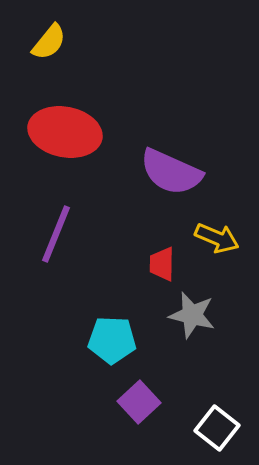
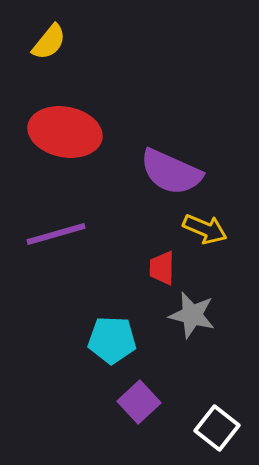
purple line: rotated 52 degrees clockwise
yellow arrow: moved 12 px left, 9 px up
red trapezoid: moved 4 px down
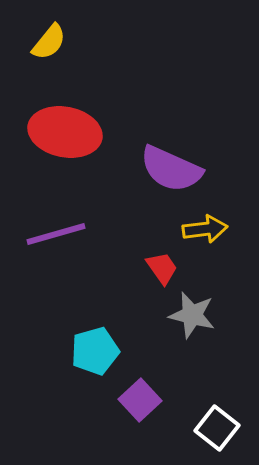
purple semicircle: moved 3 px up
yellow arrow: rotated 30 degrees counterclockwise
red trapezoid: rotated 144 degrees clockwise
cyan pentagon: moved 17 px left, 11 px down; rotated 18 degrees counterclockwise
purple square: moved 1 px right, 2 px up
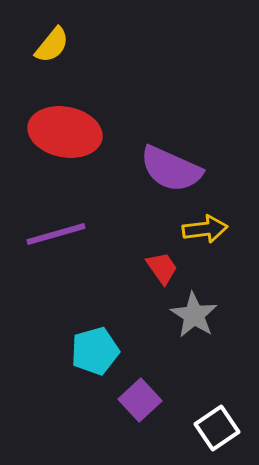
yellow semicircle: moved 3 px right, 3 px down
gray star: moved 2 px right; rotated 18 degrees clockwise
white square: rotated 18 degrees clockwise
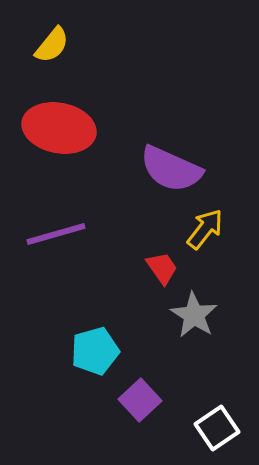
red ellipse: moved 6 px left, 4 px up
yellow arrow: rotated 45 degrees counterclockwise
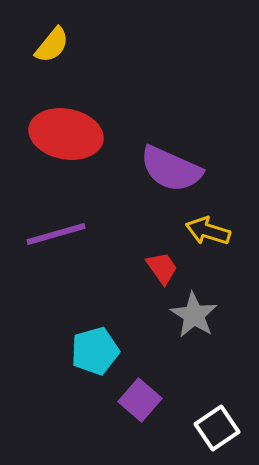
red ellipse: moved 7 px right, 6 px down
yellow arrow: moved 3 px right, 2 px down; rotated 111 degrees counterclockwise
purple square: rotated 6 degrees counterclockwise
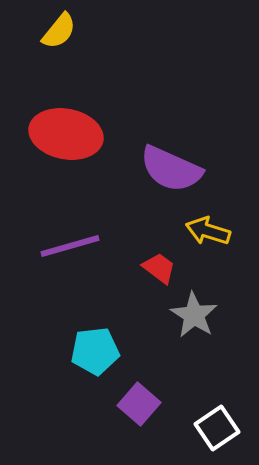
yellow semicircle: moved 7 px right, 14 px up
purple line: moved 14 px right, 12 px down
red trapezoid: moved 3 px left; rotated 18 degrees counterclockwise
cyan pentagon: rotated 9 degrees clockwise
purple square: moved 1 px left, 4 px down
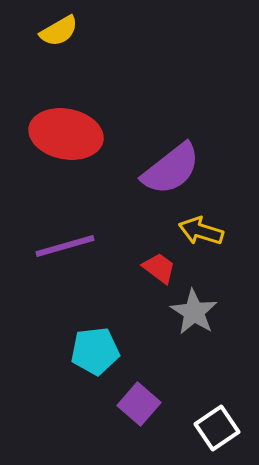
yellow semicircle: rotated 21 degrees clockwise
purple semicircle: rotated 62 degrees counterclockwise
yellow arrow: moved 7 px left
purple line: moved 5 px left
gray star: moved 3 px up
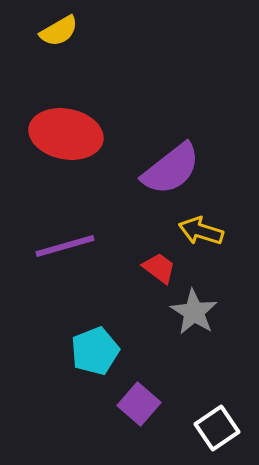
cyan pentagon: rotated 15 degrees counterclockwise
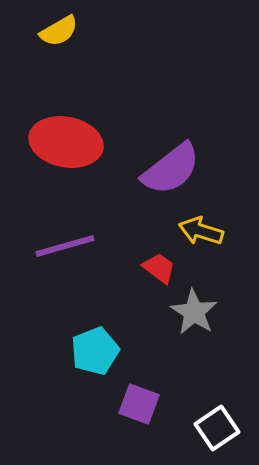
red ellipse: moved 8 px down
purple square: rotated 21 degrees counterclockwise
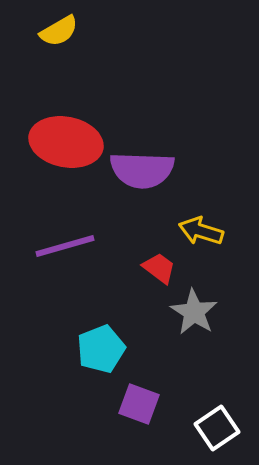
purple semicircle: moved 29 px left, 1 px down; rotated 40 degrees clockwise
cyan pentagon: moved 6 px right, 2 px up
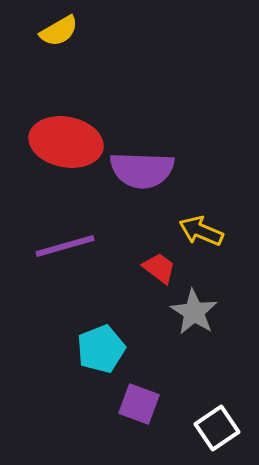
yellow arrow: rotated 6 degrees clockwise
